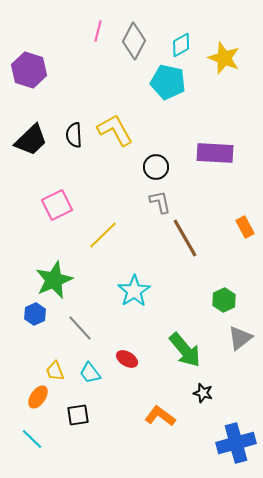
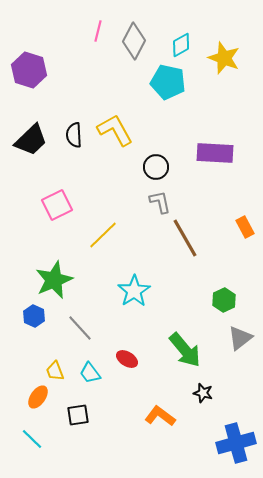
blue hexagon: moved 1 px left, 2 px down; rotated 10 degrees counterclockwise
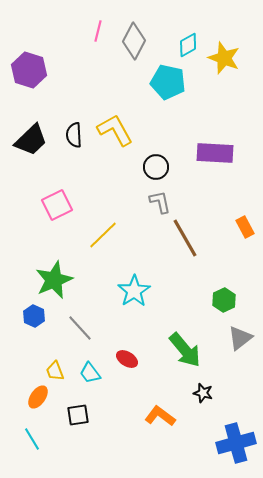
cyan diamond: moved 7 px right
cyan line: rotated 15 degrees clockwise
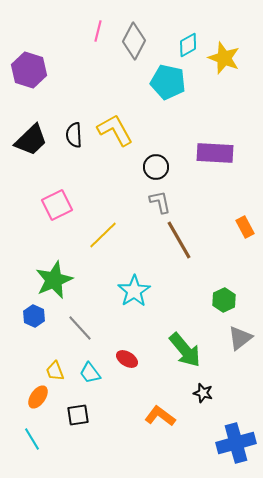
brown line: moved 6 px left, 2 px down
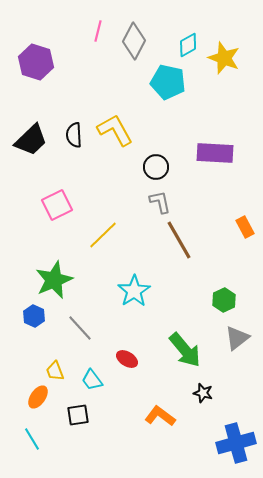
purple hexagon: moved 7 px right, 8 px up
gray triangle: moved 3 px left
cyan trapezoid: moved 2 px right, 7 px down
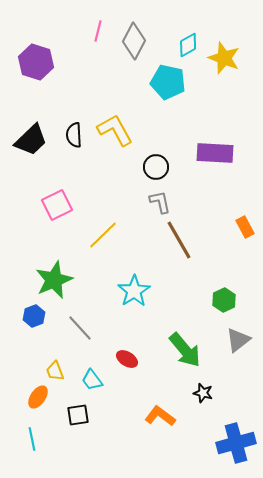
blue hexagon: rotated 15 degrees clockwise
gray triangle: moved 1 px right, 2 px down
cyan line: rotated 20 degrees clockwise
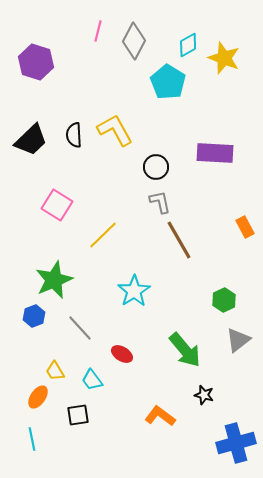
cyan pentagon: rotated 20 degrees clockwise
pink square: rotated 32 degrees counterclockwise
red ellipse: moved 5 px left, 5 px up
yellow trapezoid: rotated 10 degrees counterclockwise
black star: moved 1 px right, 2 px down
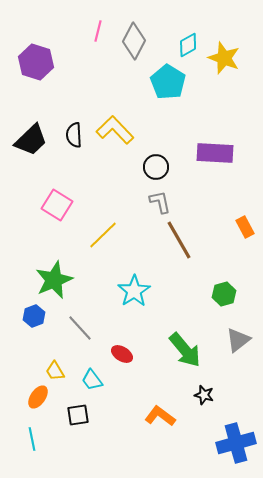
yellow L-shape: rotated 15 degrees counterclockwise
green hexagon: moved 6 px up; rotated 10 degrees clockwise
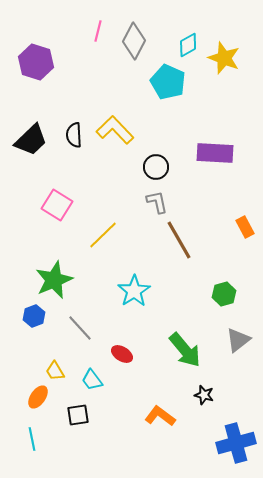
cyan pentagon: rotated 8 degrees counterclockwise
gray L-shape: moved 3 px left
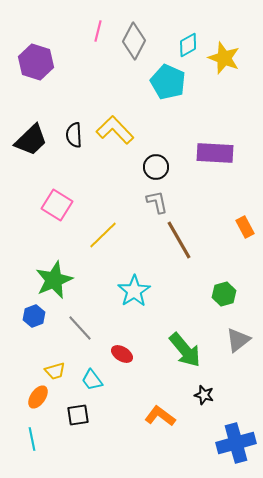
yellow trapezoid: rotated 75 degrees counterclockwise
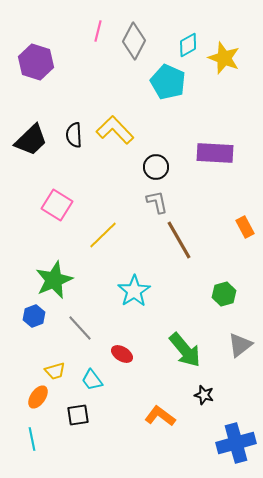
gray triangle: moved 2 px right, 5 px down
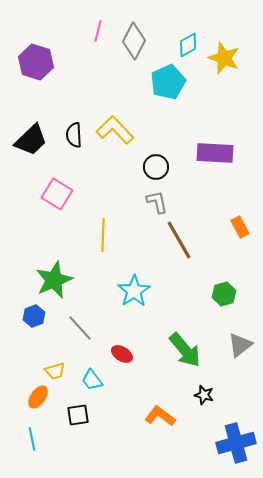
cyan pentagon: rotated 24 degrees clockwise
pink square: moved 11 px up
orange rectangle: moved 5 px left
yellow line: rotated 44 degrees counterclockwise
